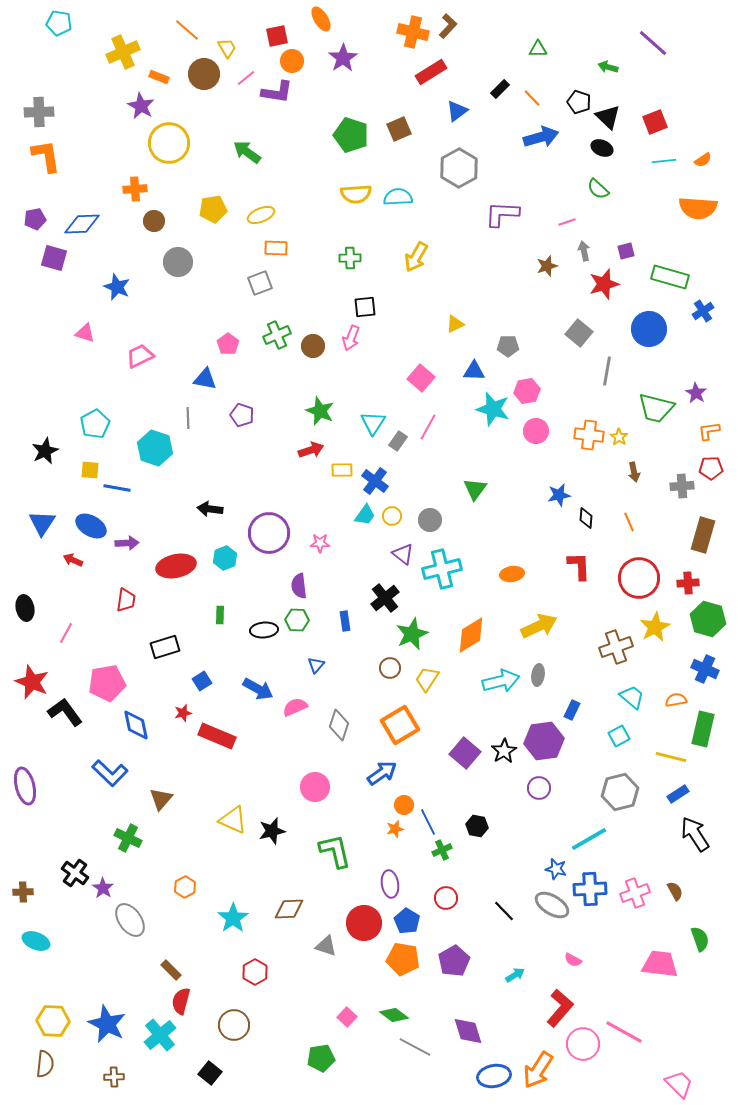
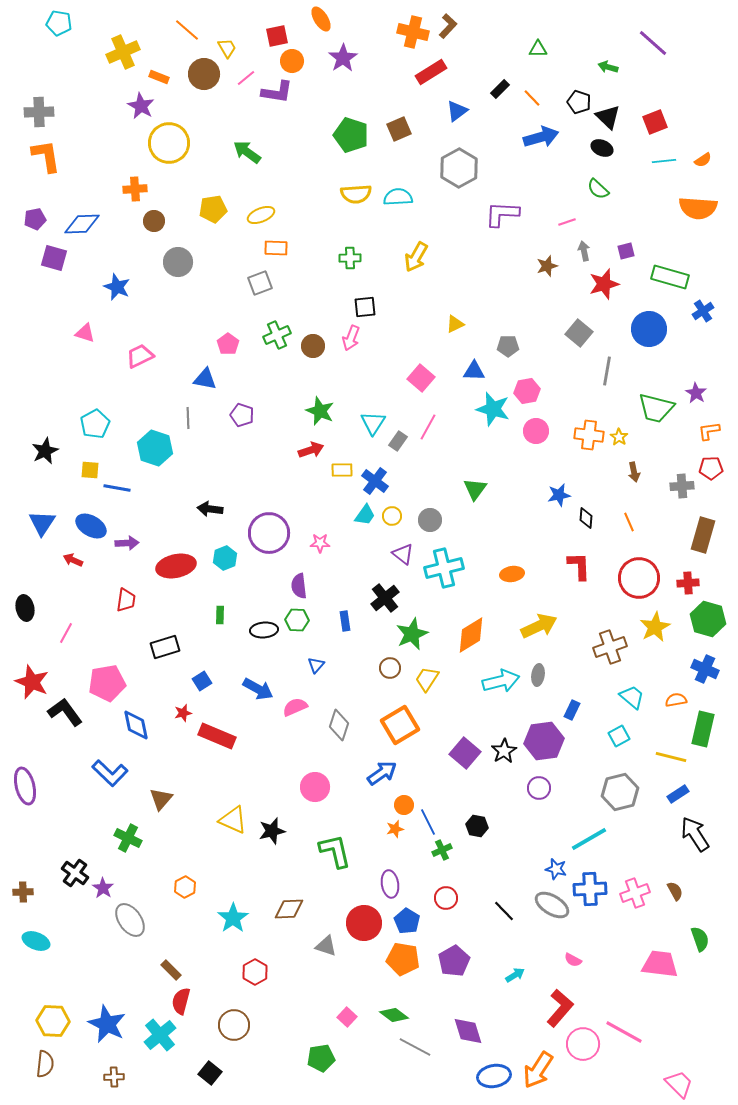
cyan cross at (442, 569): moved 2 px right, 1 px up
brown cross at (616, 647): moved 6 px left
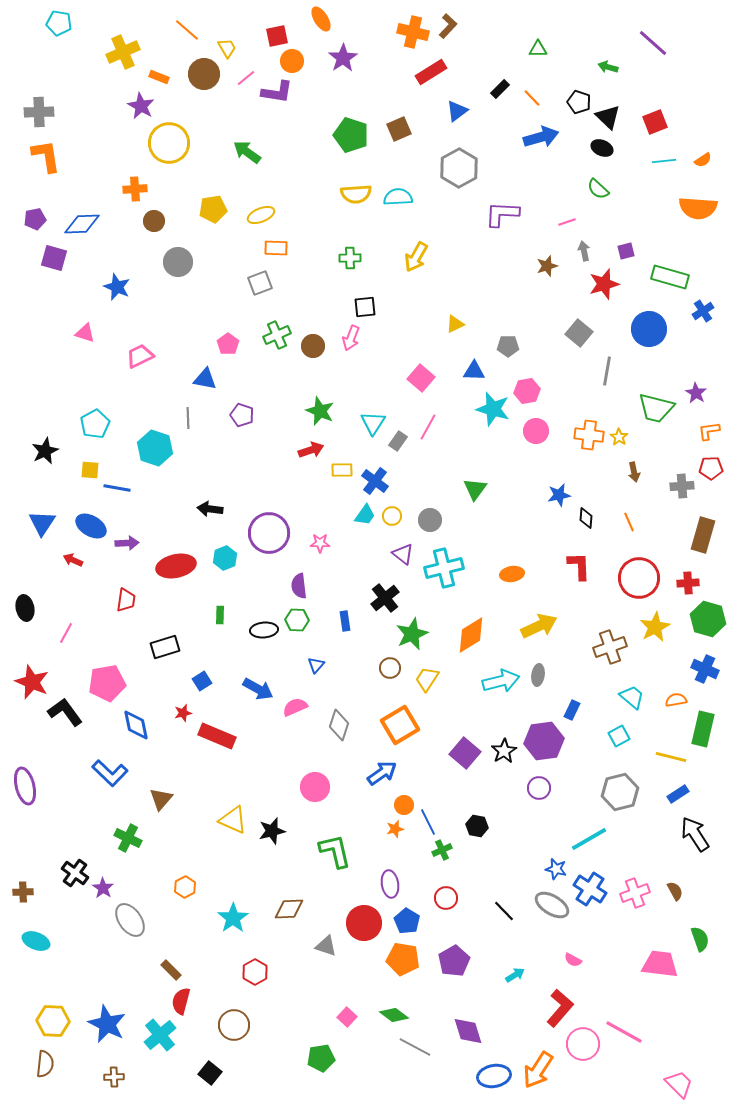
blue cross at (590, 889): rotated 36 degrees clockwise
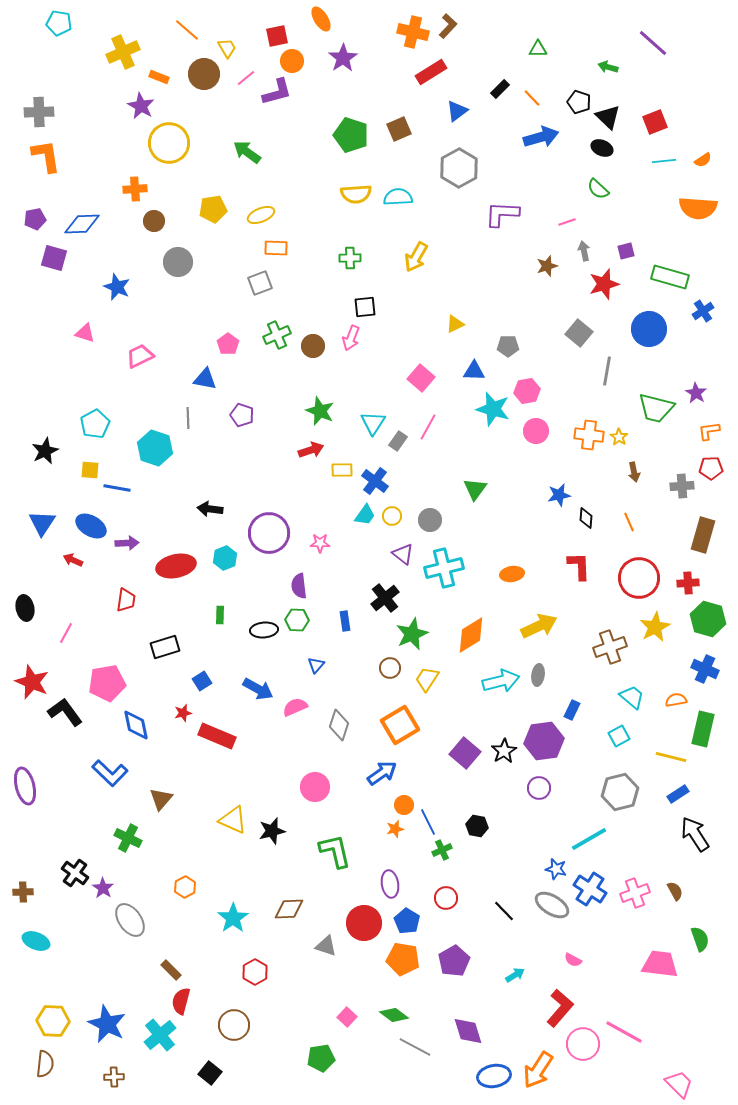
purple L-shape at (277, 92): rotated 24 degrees counterclockwise
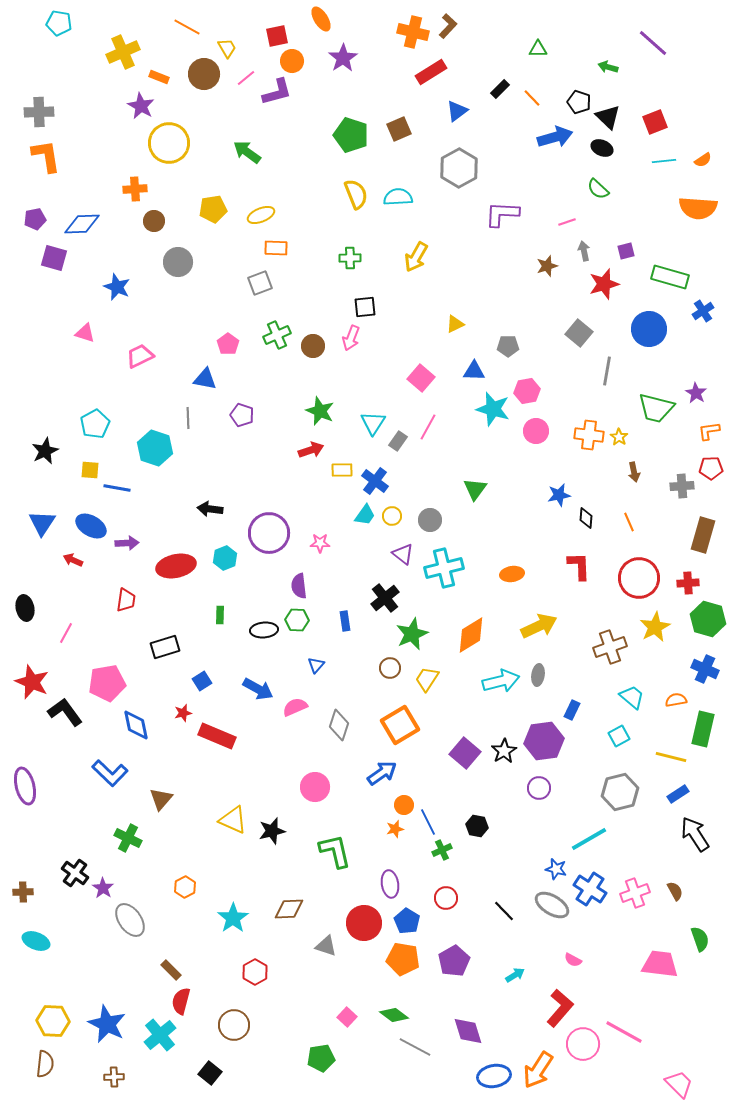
orange line at (187, 30): moved 3 px up; rotated 12 degrees counterclockwise
blue arrow at (541, 137): moved 14 px right
yellow semicircle at (356, 194): rotated 108 degrees counterclockwise
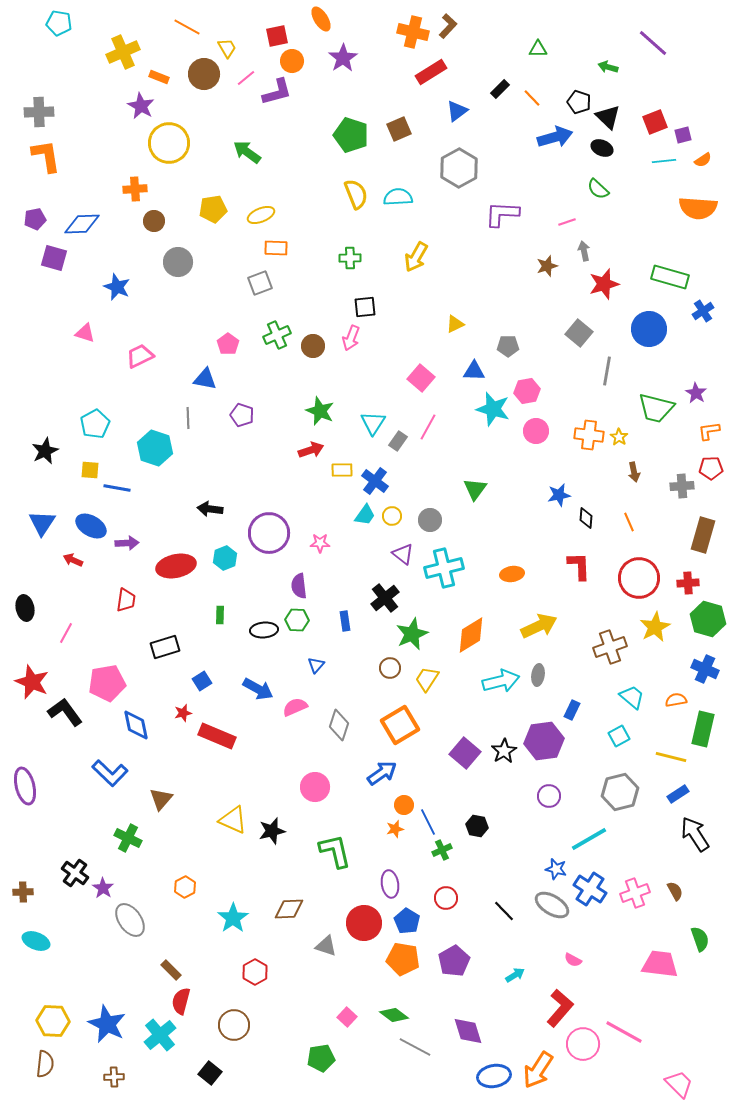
purple square at (626, 251): moved 57 px right, 116 px up
purple circle at (539, 788): moved 10 px right, 8 px down
